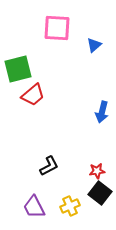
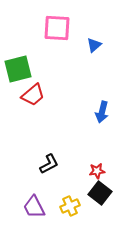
black L-shape: moved 2 px up
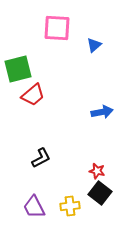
blue arrow: rotated 115 degrees counterclockwise
black L-shape: moved 8 px left, 6 px up
red star: rotated 21 degrees clockwise
yellow cross: rotated 18 degrees clockwise
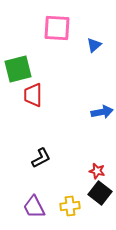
red trapezoid: rotated 130 degrees clockwise
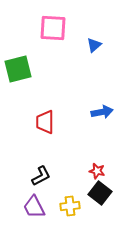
pink square: moved 4 px left
red trapezoid: moved 12 px right, 27 px down
black L-shape: moved 18 px down
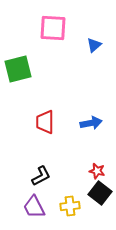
blue arrow: moved 11 px left, 11 px down
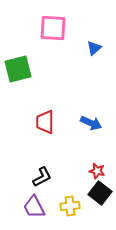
blue triangle: moved 3 px down
blue arrow: rotated 35 degrees clockwise
black L-shape: moved 1 px right, 1 px down
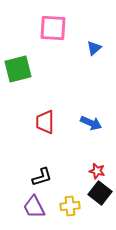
black L-shape: rotated 10 degrees clockwise
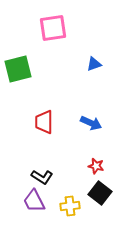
pink square: rotated 12 degrees counterclockwise
blue triangle: moved 16 px down; rotated 21 degrees clockwise
red trapezoid: moved 1 px left
red star: moved 1 px left, 5 px up
black L-shape: rotated 50 degrees clockwise
purple trapezoid: moved 6 px up
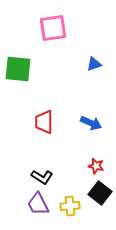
green square: rotated 20 degrees clockwise
purple trapezoid: moved 4 px right, 3 px down
